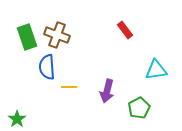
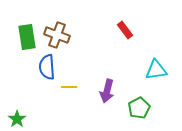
green rectangle: rotated 10 degrees clockwise
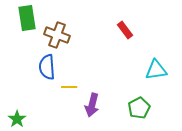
green rectangle: moved 19 px up
purple arrow: moved 15 px left, 14 px down
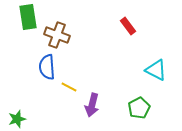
green rectangle: moved 1 px right, 1 px up
red rectangle: moved 3 px right, 4 px up
cyan triangle: rotated 35 degrees clockwise
yellow line: rotated 28 degrees clockwise
green star: rotated 18 degrees clockwise
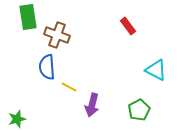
green pentagon: moved 2 px down
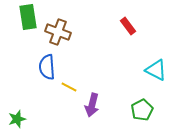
brown cross: moved 1 px right, 3 px up
green pentagon: moved 3 px right
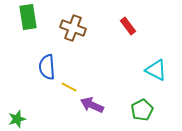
brown cross: moved 15 px right, 4 px up
purple arrow: rotated 100 degrees clockwise
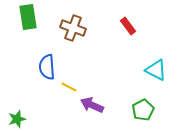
green pentagon: moved 1 px right
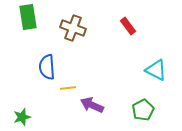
yellow line: moved 1 px left, 1 px down; rotated 35 degrees counterclockwise
green star: moved 5 px right, 2 px up
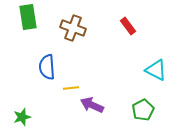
yellow line: moved 3 px right
